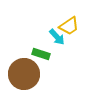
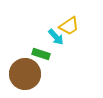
cyan arrow: moved 1 px left
brown circle: moved 1 px right
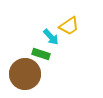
cyan arrow: moved 5 px left
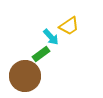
green rectangle: rotated 54 degrees counterclockwise
brown circle: moved 2 px down
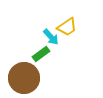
yellow trapezoid: moved 2 px left, 1 px down
brown circle: moved 1 px left, 2 px down
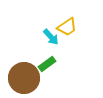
green rectangle: moved 6 px right, 10 px down
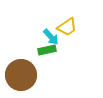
green rectangle: moved 14 px up; rotated 24 degrees clockwise
brown circle: moved 3 px left, 3 px up
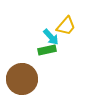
yellow trapezoid: moved 1 px left, 1 px up; rotated 15 degrees counterclockwise
brown circle: moved 1 px right, 4 px down
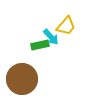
green rectangle: moved 7 px left, 5 px up
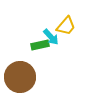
brown circle: moved 2 px left, 2 px up
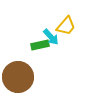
brown circle: moved 2 px left
